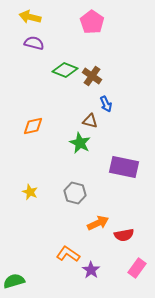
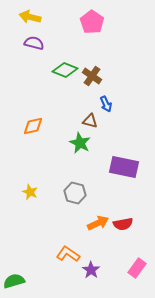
red semicircle: moved 1 px left, 11 px up
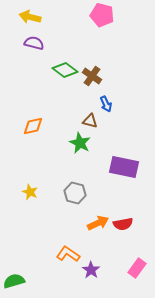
pink pentagon: moved 10 px right, 7 px up; rotated 20 degrees counterclockwise
green diamond: rotated 15 degrees clockwise
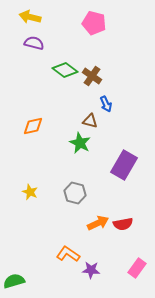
pink pentagon: moved 8 px left, 8 px down
purple rectangle: moved 2 px up; rotated 72 degrees counterclockwise
purple star: rotated 30 degrees counterclockwise
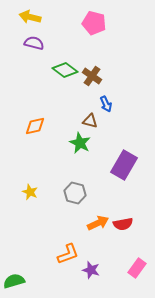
orange diamond: moved 2 px right
orange L-shape: rotated 125 degrees clockwise
purple star: rotated 12 degrees clockwise
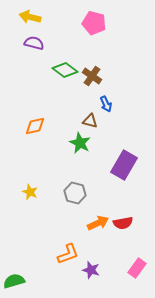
red semicircle: moved 1 px up
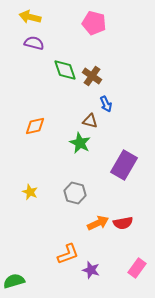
green diamond: rotated 35 degrees clockwise
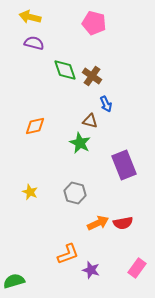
purple rectangle: rotated 52 degrees counterclockwise
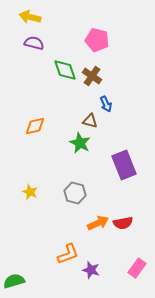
pink pentagon: moved 3 px right, 17 px down
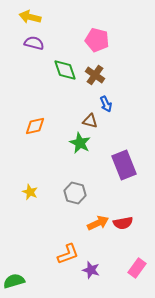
brown cross: moved 3 px right, 1 px up
